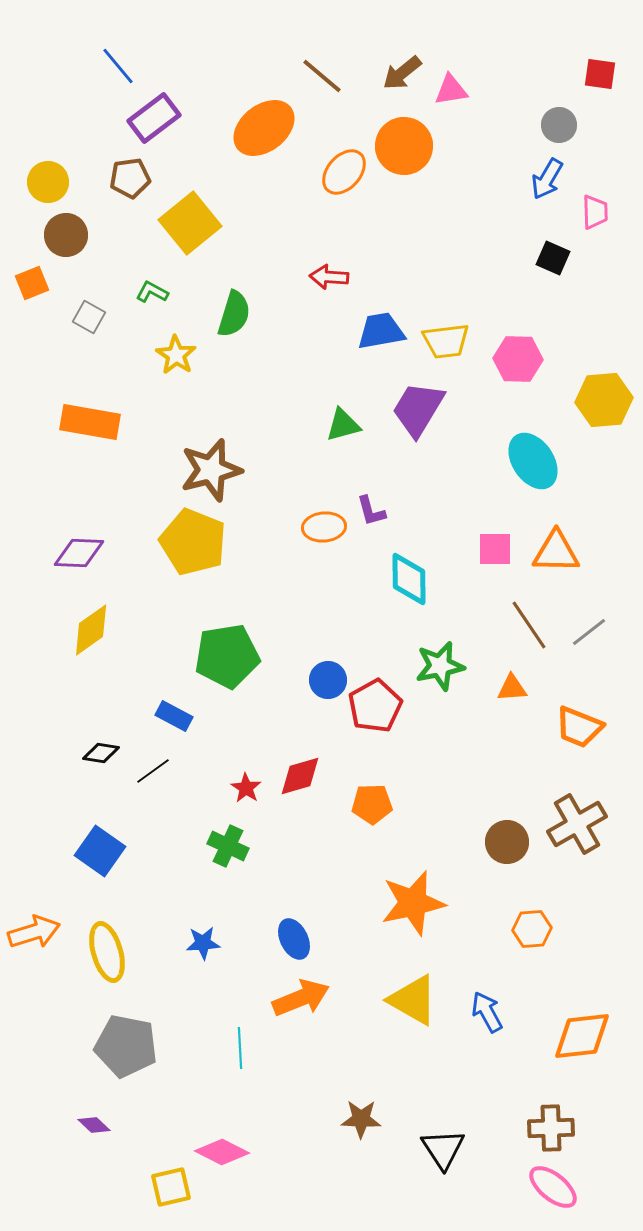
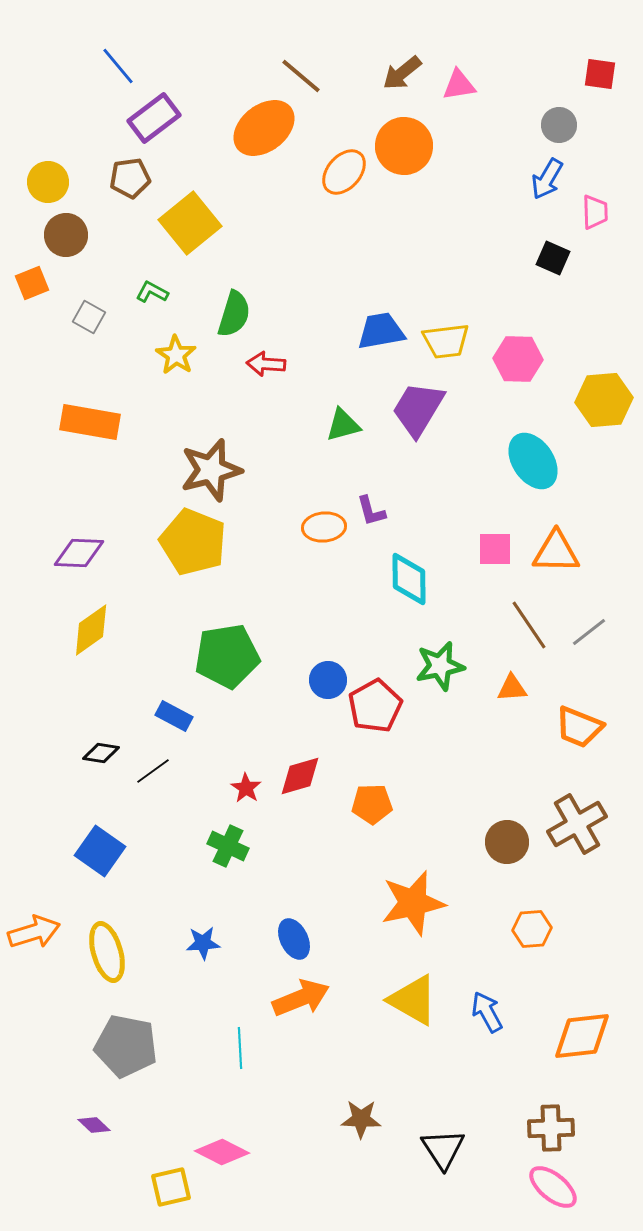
brown line at (322, 76): moved 21 px left
pink triangle at (451, 90): moved 8 px right, 5 px up
red arrow at (329, 277): moved 63 px left, 87 px down
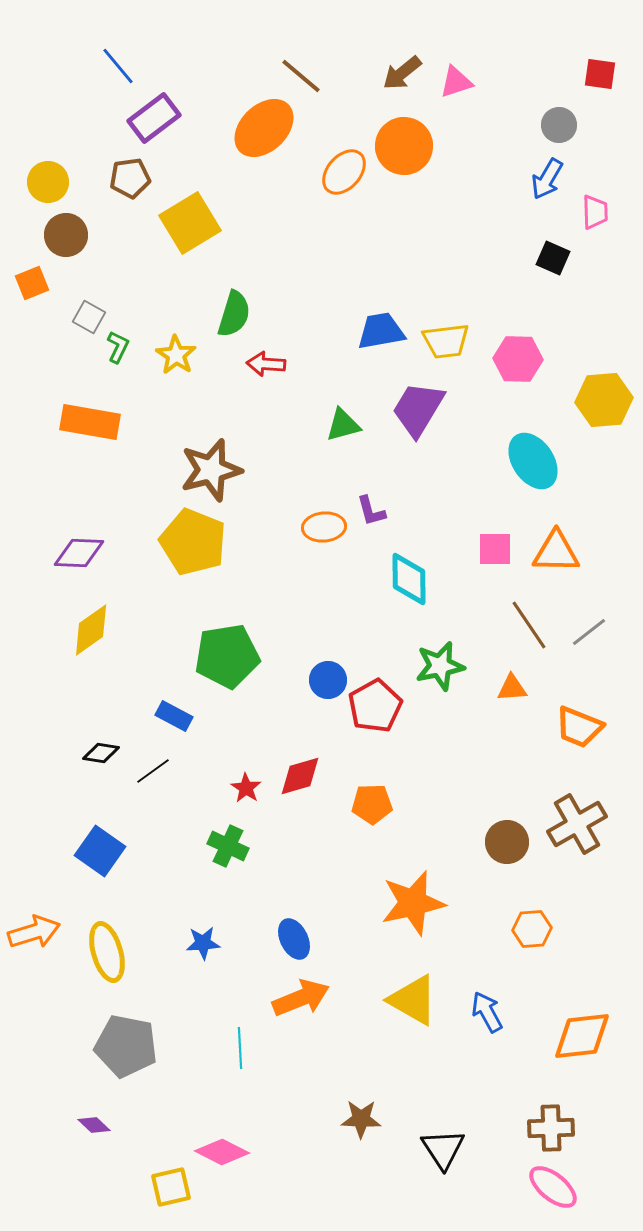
pink triangle at (459, 85): moved 3 px left, 3 px up; rotated 9 degrees counterclockwise
orange ellipse at (264, 128): rotated 6 degrees counterclockwise
yellow square at (190, 223): rotated 8 degrees clockwise
green L-shape at (152, 292): moved 34 px left, 55 px down; rotated 88 degrees clockwise
